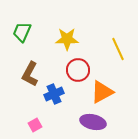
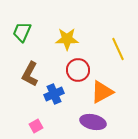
pink square: moved 1 px right, 1 px down
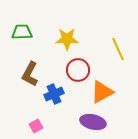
green trapezoid: rotated 65 degrees clockwise
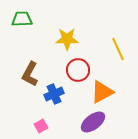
green trapezoid: moved 13 px up
purple ellipse: rotated 50 degrees counterclockwise
pink square: moved 5 px right
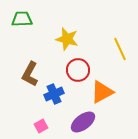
yellow star: rotated 15 degrees clockwise
yellow line: moved 2 px right
purple ellipse: moved 10 px left
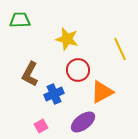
green trapezoid: moved 2 px left, 1 px down
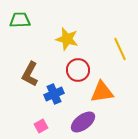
orange triangle: rotated 20 degrees clockwise
